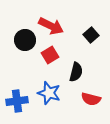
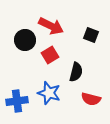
black square: rotated 28 degrees counterclockwise
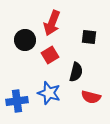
red arrow: moved 1 px right, 3 px up; rotated 85 degrees clockwise
black square: moved 2 px left, 2 px down; rotated 14 degrees counterclockwise
red semicircle: moved 2 px up
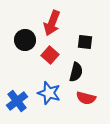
black square: moved 4 px left, 5 px down
red square: rotated 18 degrees counterclockwise
red semicircle: moved 5 px left, 1 px down
blue cross: rotated 30 degrees counterclockwise
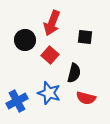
black square: moved 5 px up
black semicircle: moved 2 px left, 1 px down
blue cross: rotated 10 degrees clockwise
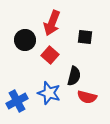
black semicircle: moved 3 px down
red semicircle: moved 1 px right, 1 px up
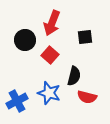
black square: rotated 14 degrees counterclockwise
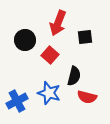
red arrow: moved 6 px right
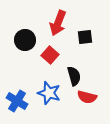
black semicircle: rotated 30 degrees counterclockwise
blue cross: rotated 30 degrees counterclockwise
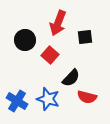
black semicircle: moved 3 px left, 2 px down; rotated 60 degrees clockwise
blue star: moved 1 px left, 6 px down
